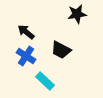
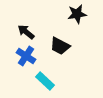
black trapezoid: moved 1 px left, 4 px up
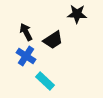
black star: rotated 12 degrees clockwise
black arrow: rotated 24 degrees clockwise
black trapezoid: moved 7 px left, 6 px up; rotated 60 degrees counterclockwise
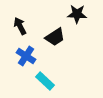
black arrow: moved 6 px left, 6 px up
black trapezoid: moved 2 px right, 3 px up
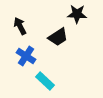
black trapezoid: moved 3 px right
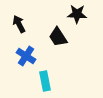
black arrow: moved 1 px left, 2 px up
black trapezoid: rotated 90 degrees clockwise
cyan rectangle: rotated 36 degrees clockwise
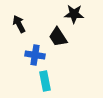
black star: moved 3 px left
blue cross: moved 9 px right, 1 px up; rotated 24 degrees counterclockwise
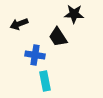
black arrow: rotated 84 degrees counterclockwise
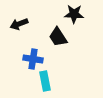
blue cross: moved 2 px left, 4 px down
